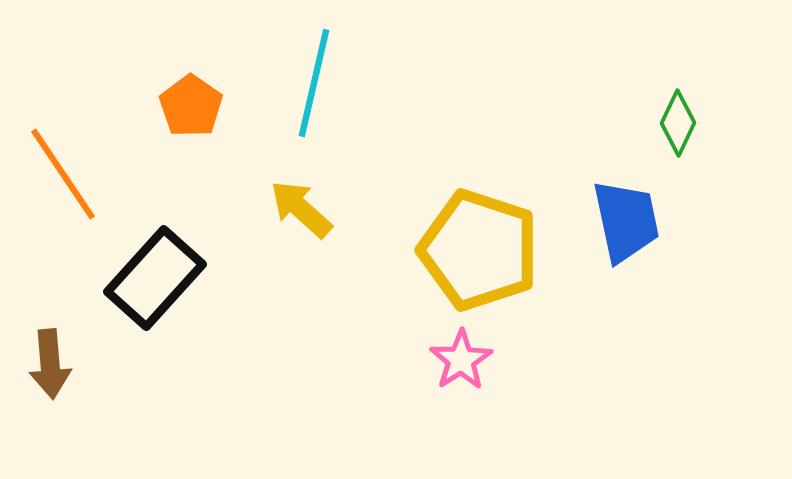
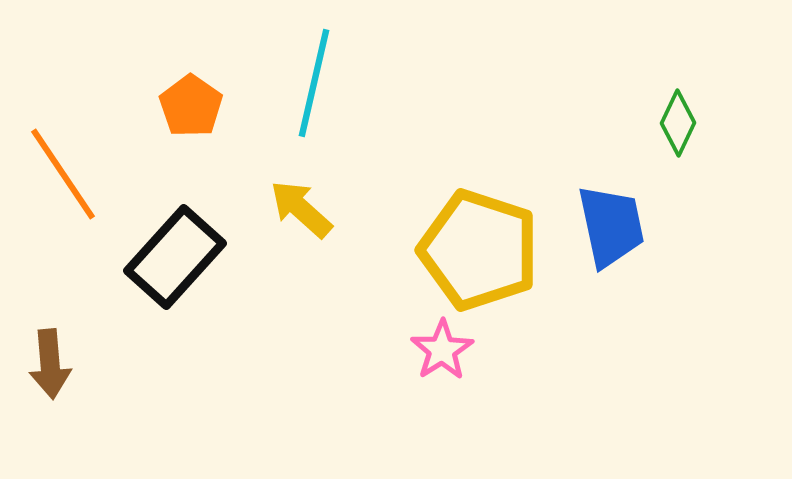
blue trapezoid: moved 15 px left, 5 px down
black rectangle: moved 20 px right, 21 px up
pink star: moved 19 px left, 10 px up
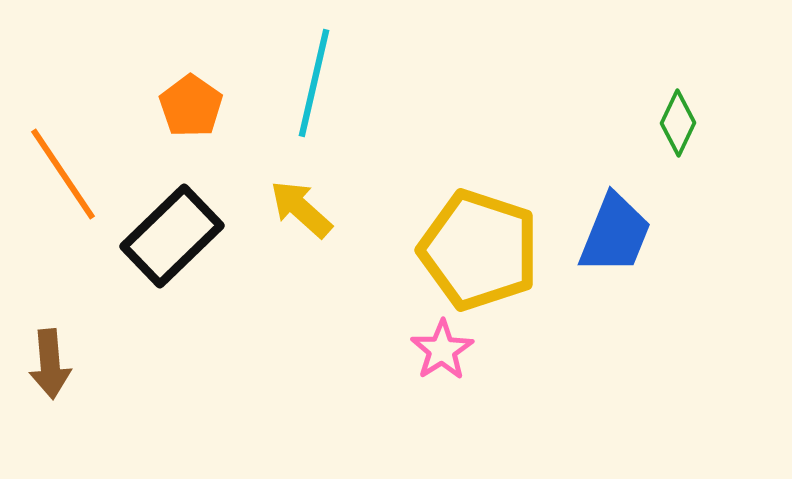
blue trapezoid: moved 4 px right, 8 px down; rotated 34 degrees clockwise
black rectangle: moved 3 px left, 21 px up; rotated 4 degrees clockwise
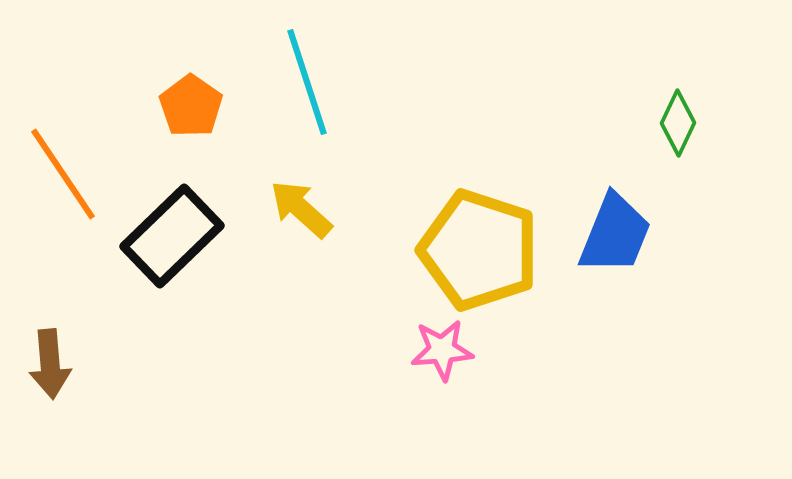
cyan line: moved 7 px left, 1 px up; rotated 31 degrees counterclockwise
pink star: rotated 28 degrees clockwise
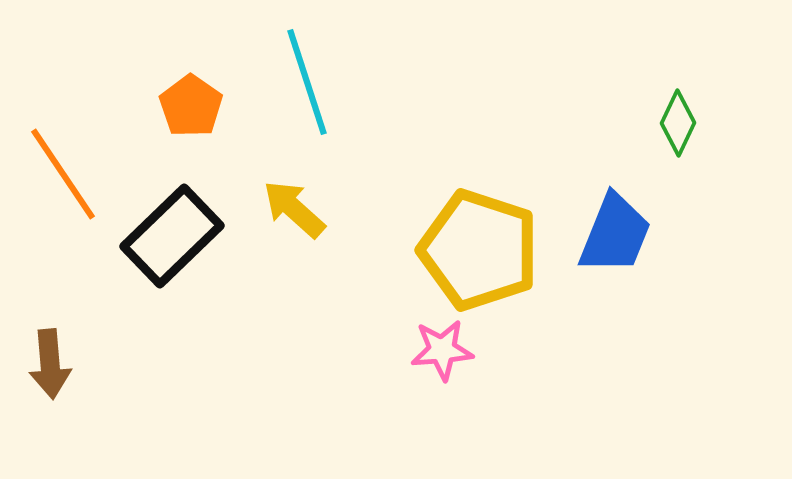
yellow arrow: moved 7 px left
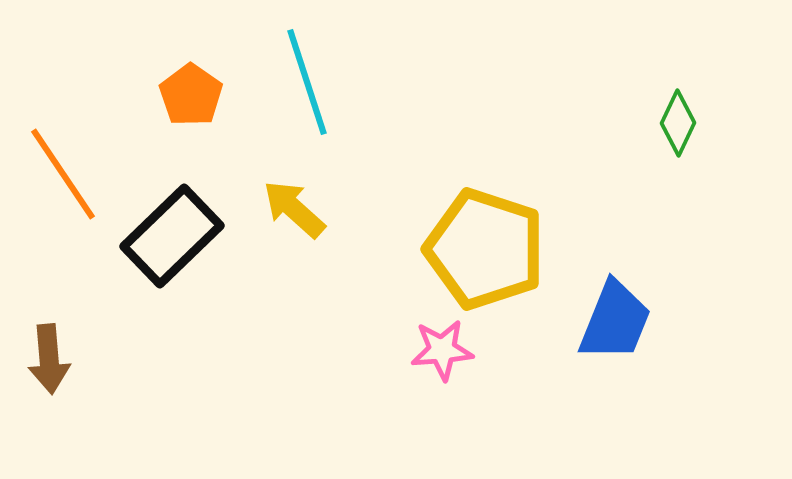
orange pentagon: moved 11 px up
blue trapezoid: moved 87 px down
yellow pentagon: moved 6 px right, 1 px up
brown arrow: moved 1 px left, 5 px up
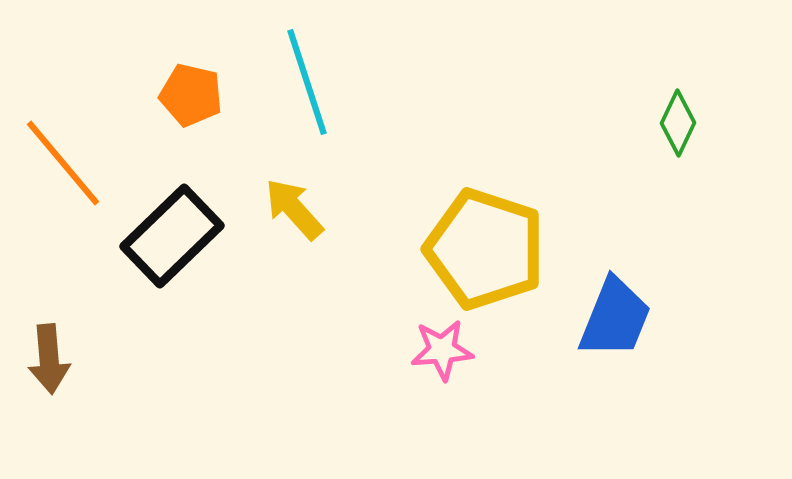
orange pentagon: rotated 22 degrees counterclockwise
orange line: moved 11 px up; rotated 6 degrees counterclockwise
yellow arrow: rotated 6 degrees clockwise
blue trapezoid: moved 3 px up
